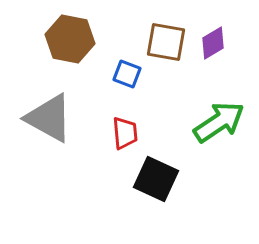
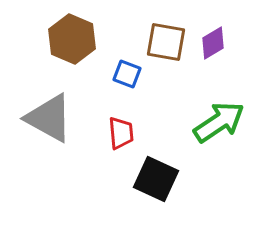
brown hexagon: moved 2 px right; rotated 12 degrees clockwise
red trapezoid: moved 4 px left
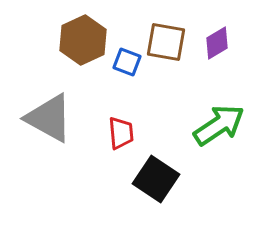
brown hexagon: moved 11 px right, 1 px down; rotated 12 degrees clockwise
purple diamond: moved 4 px right
blue square: moved 12 px up
green arrow: moved 3 px down
black square: rotated 9 degrees clockwise
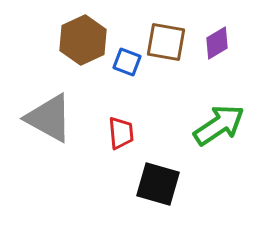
black square: moved 2 px right, 5 px down; rotated 18 degrees counterclockwise
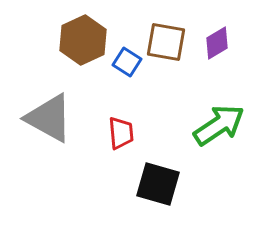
blue square: rotated 12 degrees clockwise
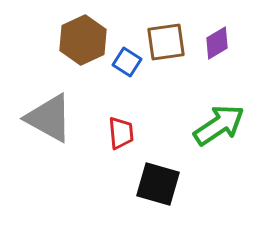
brown square: rotated 18 degrees counterclockwise
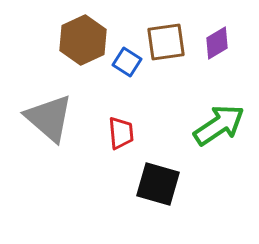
gray triangle: rotated 12 degrees clockwise
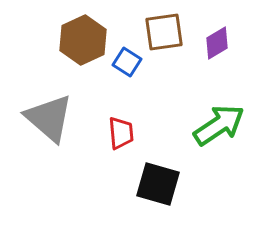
brown square: moved 2 px left, 10 px up
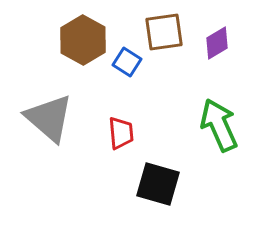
brown hexagon: rotated 6 degrees counterclockwise
green arrow: rotated 80 degrees counterclockwise
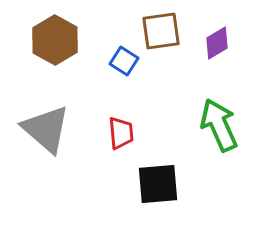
brown square: moved 3 px left, 1 px up
brown hexagon: moved 28 px left
blue square: moved 3 px left, 1 px up
gray triangle: moved 3 px left, 11 px down
black square: rotated 21 degrees counterclockwise
